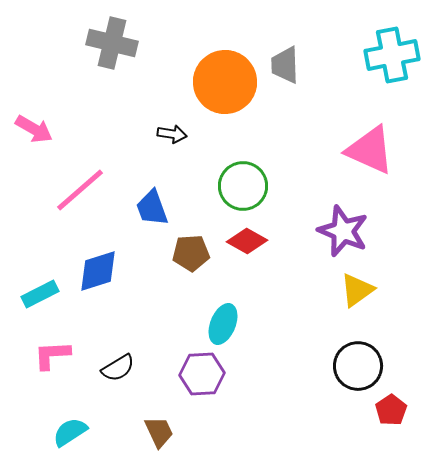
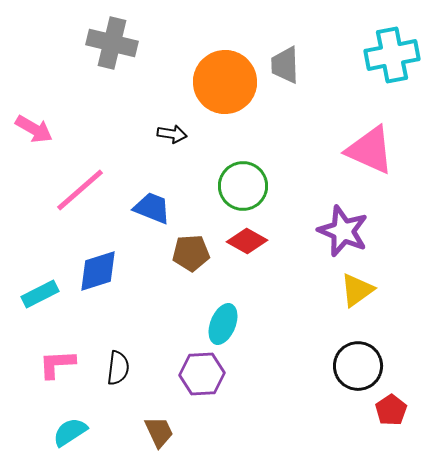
blue trapezoid: rotated 132 degrees clockwise
pink L-shape: moved 5 px right, 9 px down
black semicircle: rotated 52 degrees counterclockwise
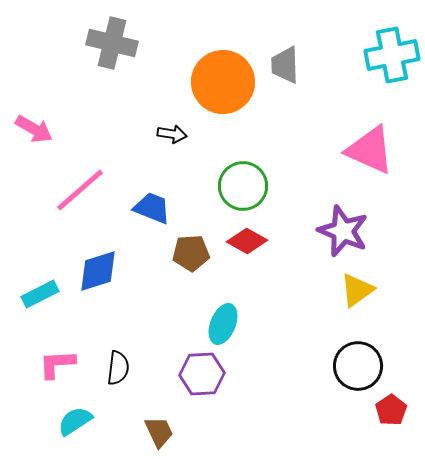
orange circle: moved 2 px left
cyan semicircle: moved 5 px right, 11 px up
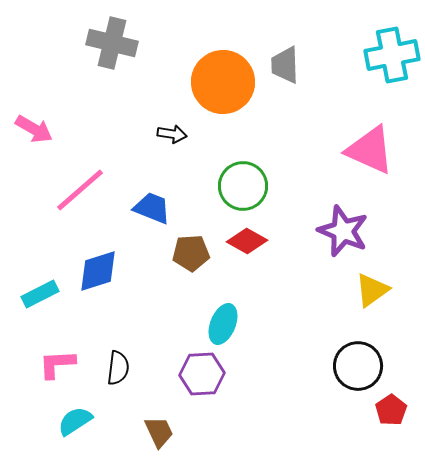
yellow triangle: moved 15 px right
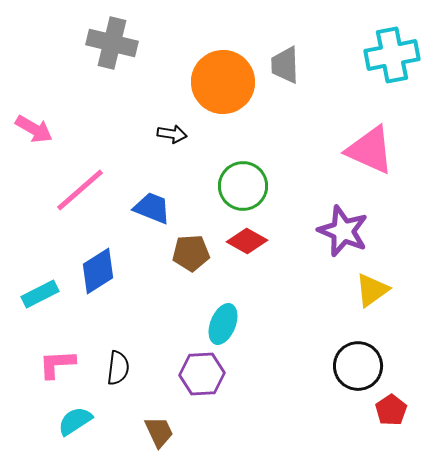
blue diamond: rotated 15 degrees counterclockwise
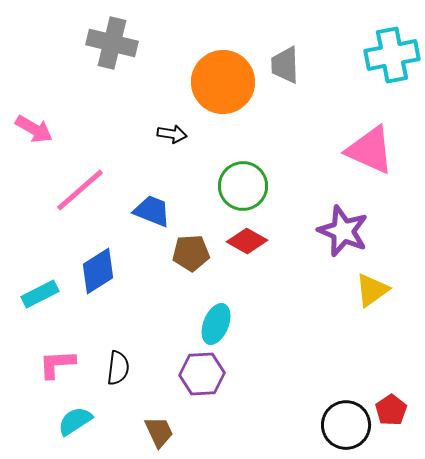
blue trapezoid: moved 3 px down
cyan ellipse: moved 7 px left
black circle: moved 12 px left, 59 px down
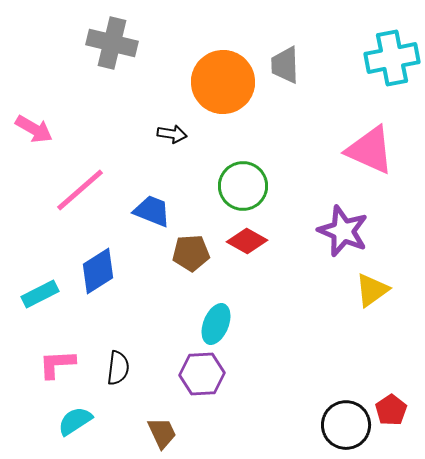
cyan cross: moved 3 px down
brown trapezoid: moved 3 px right, 1 px down
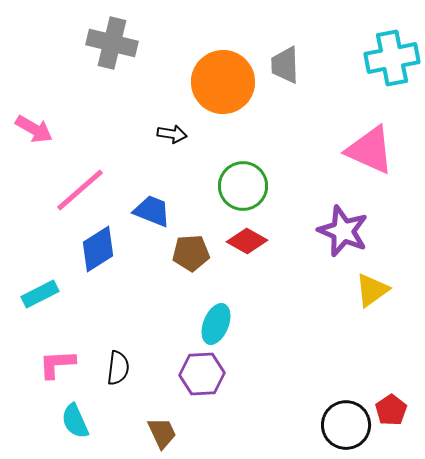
blue diamond: moved 22 px up
cyan semicircle: rotated 81 degrees counterclockwise
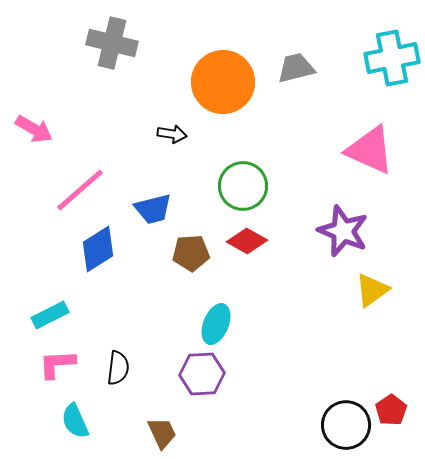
gray trapezoid: moved 11 px right, 3 px down; rotated 78 degrees clockwise
blue trapezoid: moved 1 px right, 2 px up; rotated 144 degrees clockwise
cyan rectangle: moved 10 px right, 21 px down
